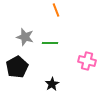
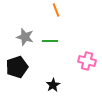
green line: moved 2 px up
black pentagon: rotated 10 degrees clockwise
black star: moved 1 px right, 1 px down
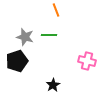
green line: moved 1 px left, 6 px up
black pentagon: moved 6 px up
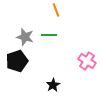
pink cross: rotated 18 degrees clockwise
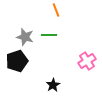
pink cross: rotated 24 degrees clockwise
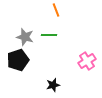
black pentagon: moved 1 px right, 1 px up
black star: rotated 16 degrees clockwise
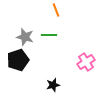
pink cross: moved 1 px left, 1 px down
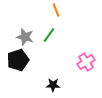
green line: rotated 56 degrees counterclockwise
black star: rotated 16 degrees clockwise
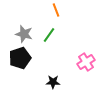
gray star: moved 1 px left, 3 px up
black pentagon: moved 2 px right, 2 px up
black star: moved 3 px up
